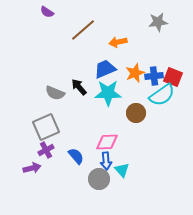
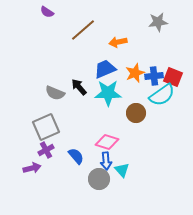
pink diamond: rotated 20 degrees clockwise
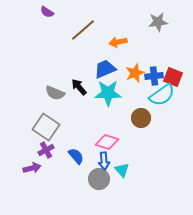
brown circle: moved 5 px right, 5 px down
gray square: rotated 32 degrees counterclockwise
blue arrow: moved 2 px left
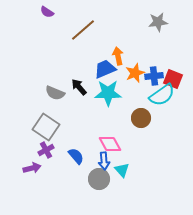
orange arrow: moved 14 px down; rotated 90 degrees clockwise
red square: moved 2 px down
pink diamond: moved 3 px right, 2 px down; rotated 45 degrees clockwise
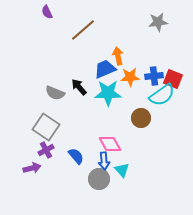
purple semicircle: rotated 32 degrees clockwise
orange star: moved 5 px left, 4 px down; rotated 18 degrees clockwise
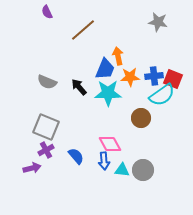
gray star: rotated 18 degrees clockwise
blue trapezoid: rotated 135 degrees clockwise
gray semicircle: moved 8 px left, 11 px up
gray square: rotated 12 degrees counterclockwise
cyan triangle: rotated 42 degrees counterclockwise
gray circle: moved 44 px right, 9 px up
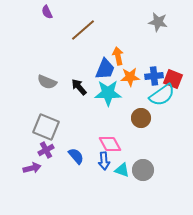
cyan triangle: rotated 14 degrees clockwise
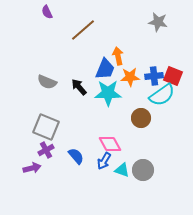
red square: moved 3 px up
blue arrow: rotated 36 degrees clockwise
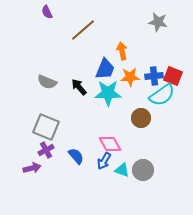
orange arrow: moved 4 px right, 5 px up
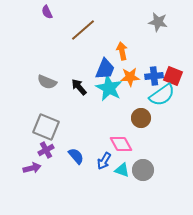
cyan star: moved 1 px right, 5 px up; rotated 28 degrees clockwise
pink diamond: moved 11 px right
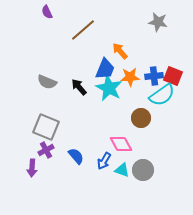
orange arrow: moved 2 px left; rotated 30 degrees counterclockwise
purple arrow: rotated 108 degrees clockwise
